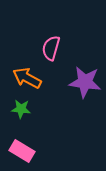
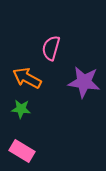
purple star: moved 1 px left
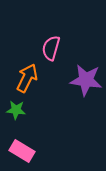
orange arrow: rotated 88 degrees clockwise
purple star: moved 2 px right, 2 px up
green star: moved 5 px left, 1 px down
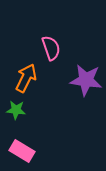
pink semicircle: rotated 145 degrees clockwise
orange arrow: moved 1 px left
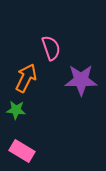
purple star: moved 5 px left; rotated 8 degrees counterclockwise
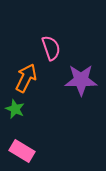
green star: moved 1 px left, 1 px up; rotated 18 degrees clockwise
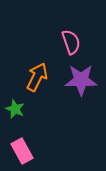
pink semicircle: moved 20 px right, 6 px up
orange arrow: moved 11 px right, 1 px up
pink rectangle: rotated 30 degrees clockwise
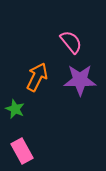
pink semicircle: rotated 20 degrees counterclockwise
purple star: moved 1 px left
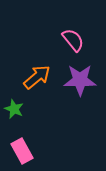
pink semicircle: moved 2 px right, 2 px up
orange arrow: rotated 24 degrees clockwise
green star: moved 1 px left
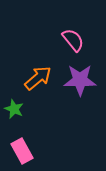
orange arrow: moved 1 px right, 1 px down
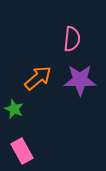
pink semicircle: moved 1 px left, 1 px up; rotated 45 degrees clockwise
